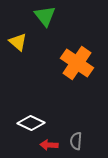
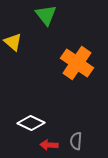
green triangle: moved 1 px right, 1 px up
yellow triangle: moved 5 px left
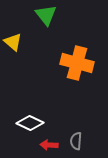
orange cross: rotated 20 degrees counterclockwise
white diamond: moved 1 px left
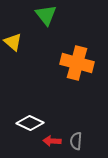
red arrow: moved 3 px right, 4 px up
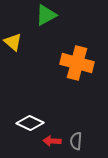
green triangle: rotated 40 degrees clockwise
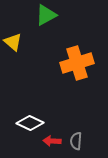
orange cross: rotated 32 degrees counterclockwise
